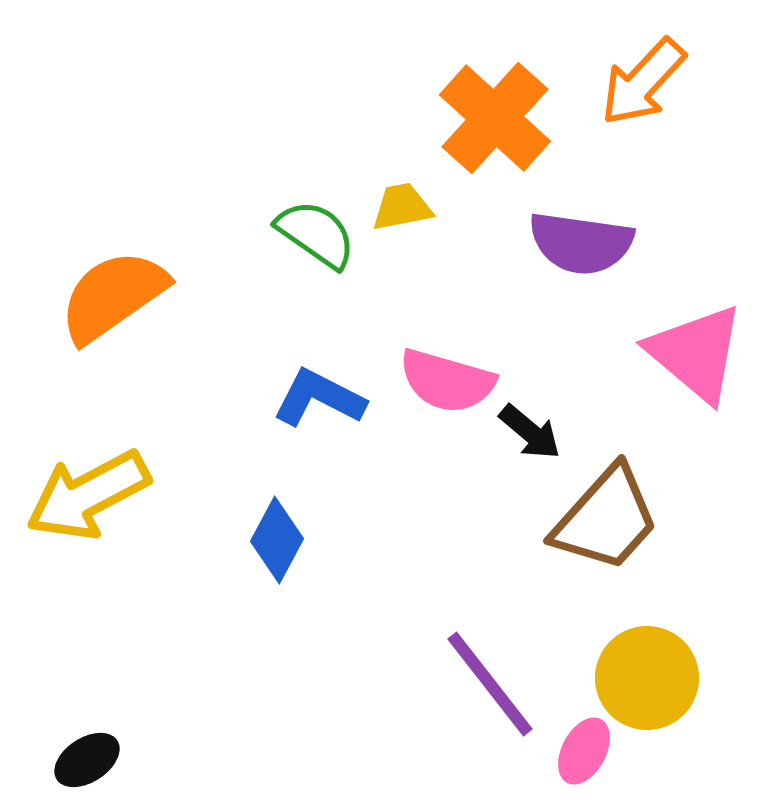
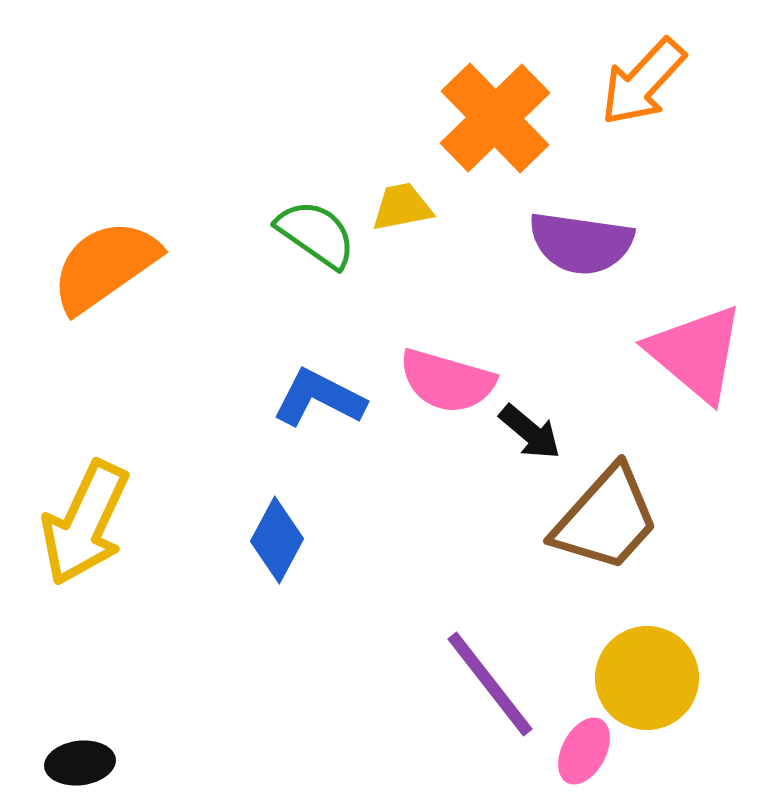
orange cross: rotated 4 degrees clockwise
orange semicircle: moved 8 px left, 30 px up
yellow arrow: moved 3 px left, 28 px down; rotated 37 degrees counterclockwise
black ellipse: moved 7 px left, 3 px down; rotated 26 degrees clockwise
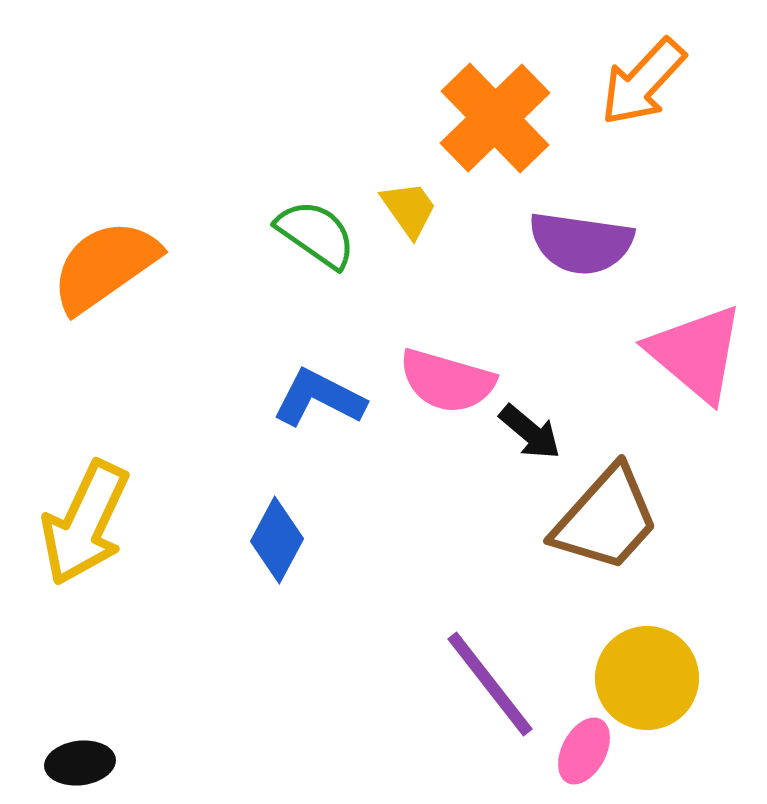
yellow trapezoid: moved 7 px right, 2 px down; rotated 66 degrees clockwise
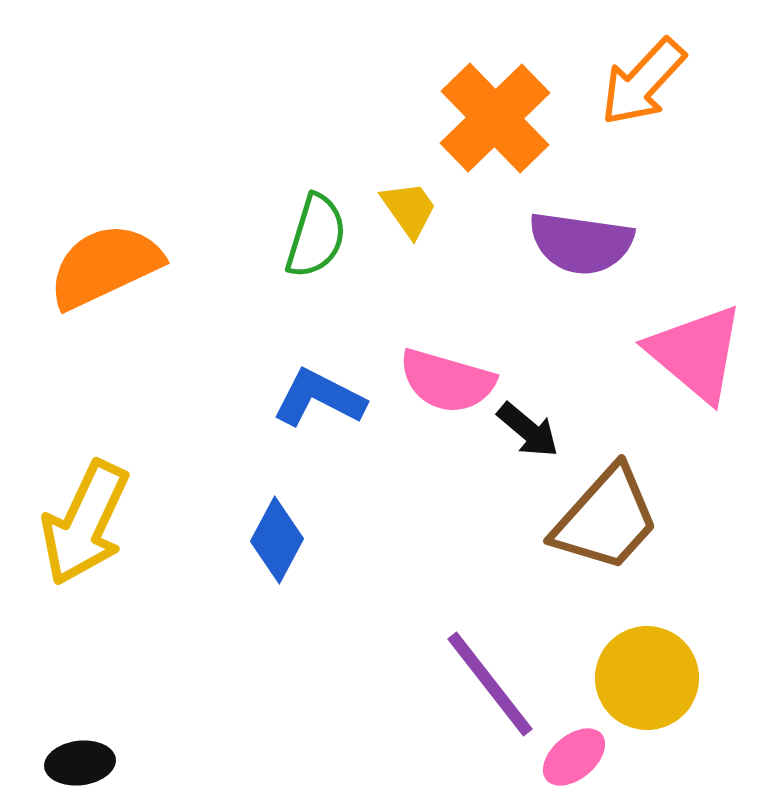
green semicircle: moved 2 px down; rotated 72 degrees clockwise
orange semicircle: rotated 10 degrees clockwise
black arrow: moved 2 px left, 2 px up
pink ellipse: moved 10 px left, 6 px down; rotated 22 degrees clockwise
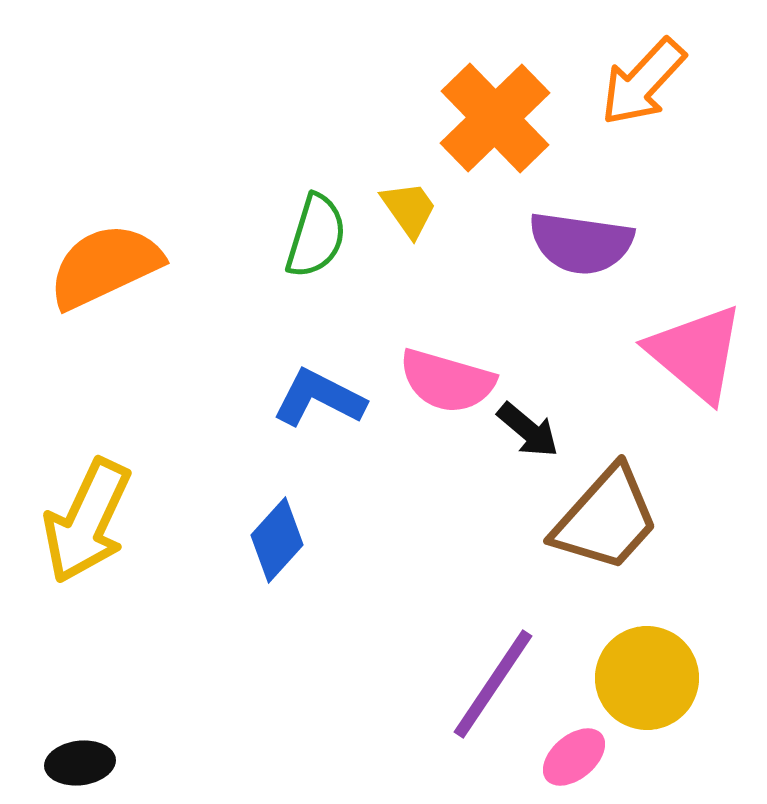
yellow arrow: moved 2 px right, 2 px up
blue diamond: rotated 14 degrees clockwise
purple line: moved 3 px right; rotated 72 degrees clockwise
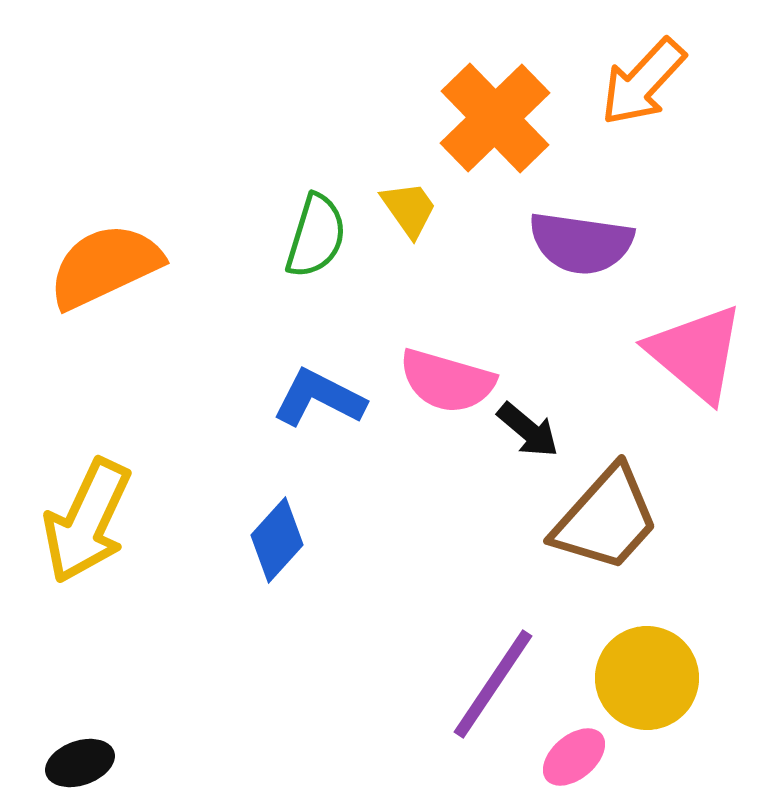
black ellipse: rotated 12 degrees counterclockwise
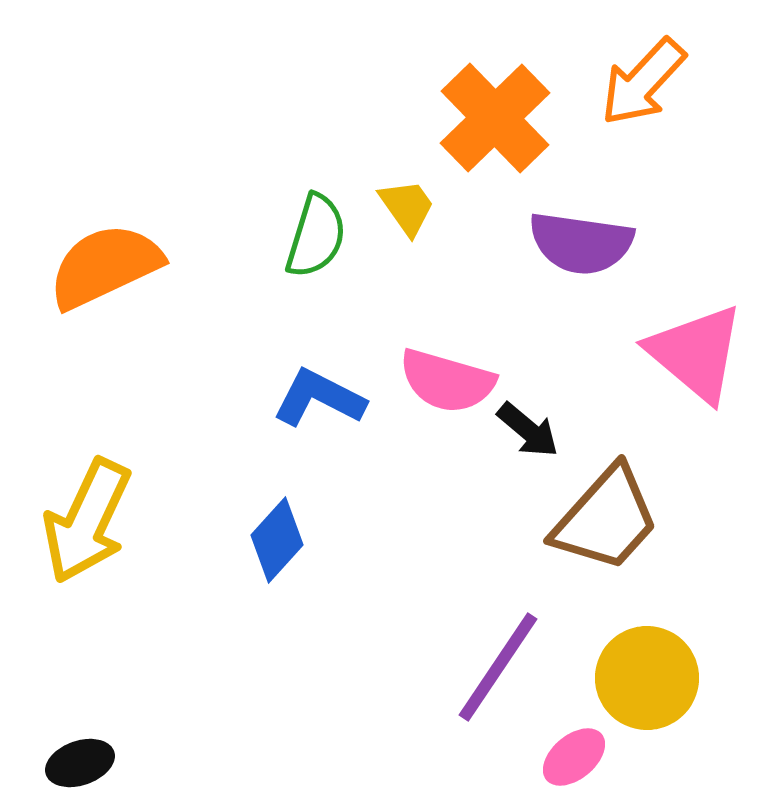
yellow trapezoid: moved 2 px left, 2 px up
purple line: moved 5 px right, 17 px up
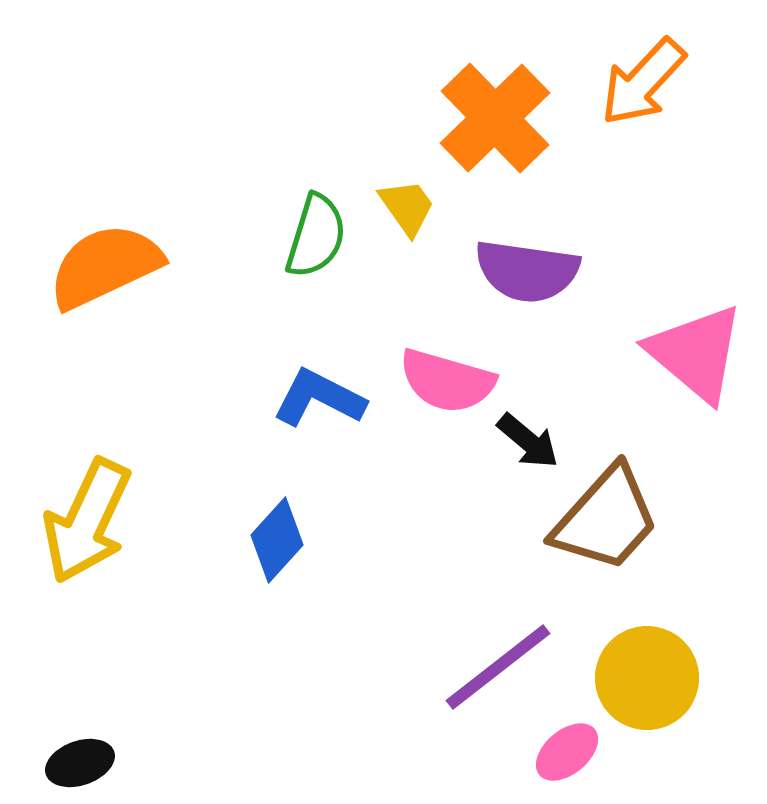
purple semicircle: moved 54 px left, 28 px down
black arrow: moved 11 px down
purple line: rotated 18 degrees clockwise
pink ellipse: moved 7 px left, 5 px up
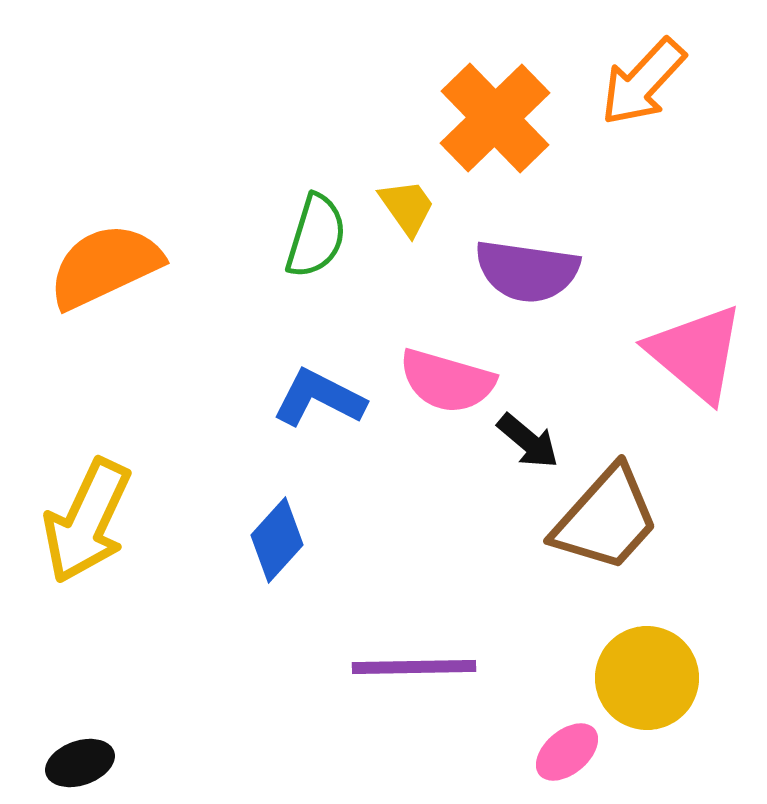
purple line: moved 84 px left; rotated 37 degrees clockwise
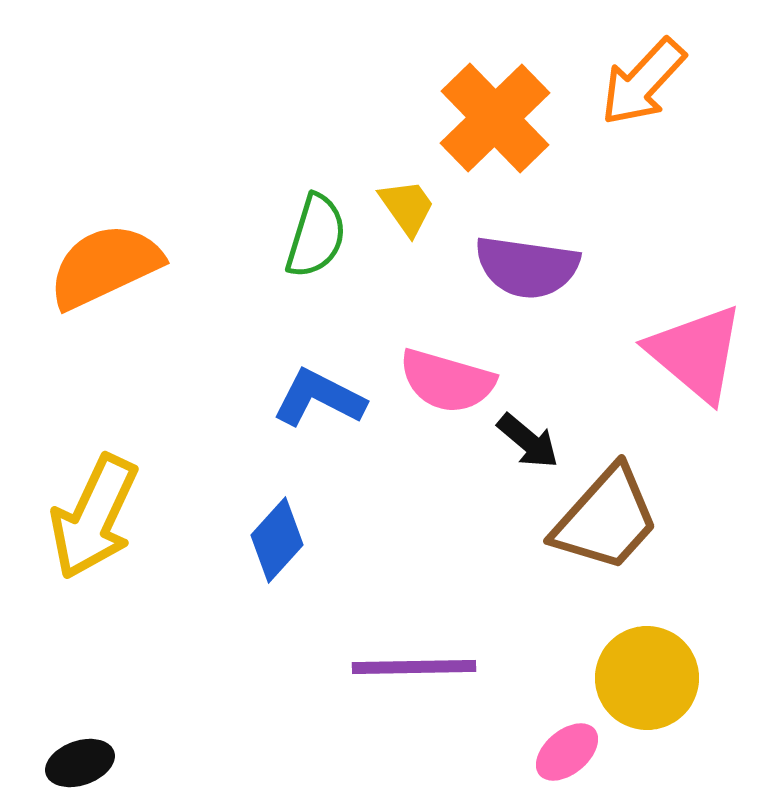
purple semicircle: moved 4 px up
yellow arrow: moved 7 px right, 4 px up
